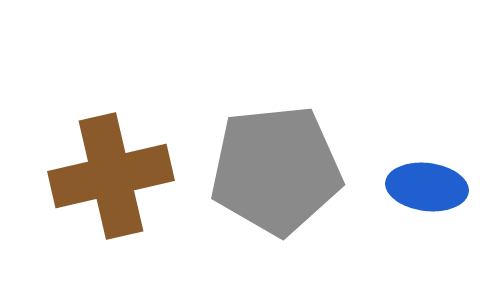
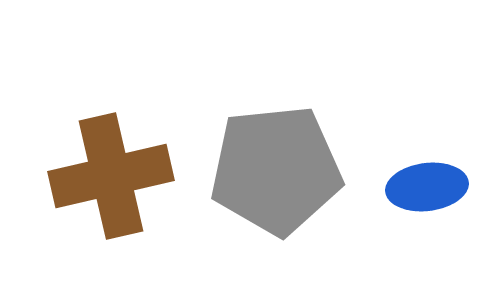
blue ellipse: rotated 14 degrees counterclockwise
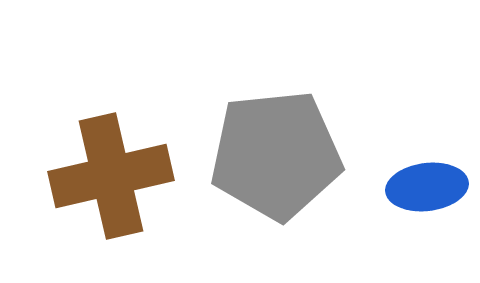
gray pentagon: moved 15 px up
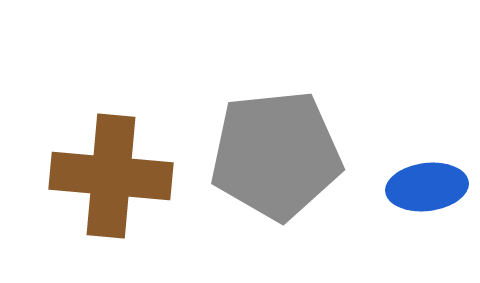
brown cross: rotated 18 degrees clockwise
